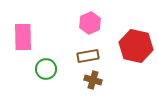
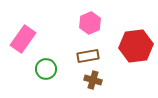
pink rectangle: moved 2 px down; rotated 36 degrees clockwise
red hexagon: rotated 20 degrees counterclockwise
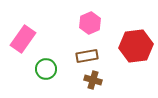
brown rectangle: moved 1 px left
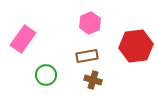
green circle: moved 6 px down
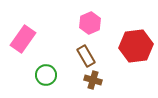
brown rectangle: moved 1 px left; rotated 70 degrees clockwise
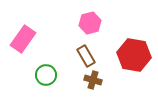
pink hexagon: rotated 10 degrees clockwise
red hexagon: moved 2 px left, 9 px down; rotated 16 degrees clockwise
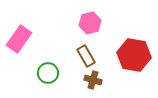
pink rectangle: moved 4 px left
green circle: moved 2 px right, 2 px up
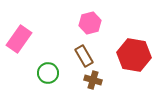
brown rectangle: moved 2 px left
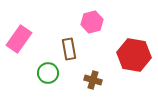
pink hexagon: moved 2 px right, 1 px up
brown rectangle: moved 15 px left, 7 px up; rotated 20 degrees clockwise
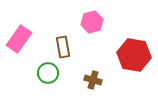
brown rectangle: moved 6 px left, 2 px up
